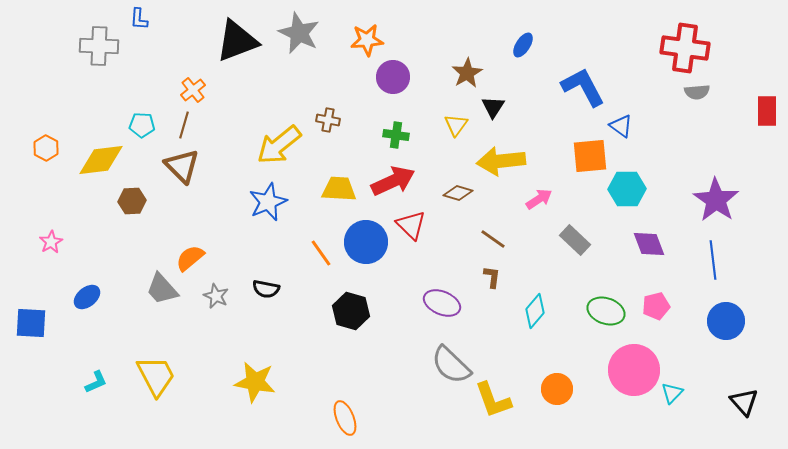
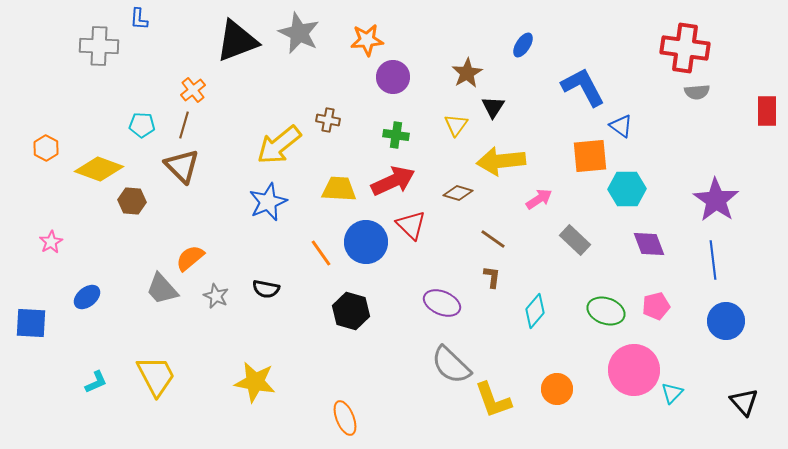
yellow diamond at (101, 160): moved 2 px left, 9 px down; rotated 27 degrees clockwise
brown hexagon at (132, 201): rotated 8 degrees clockwise
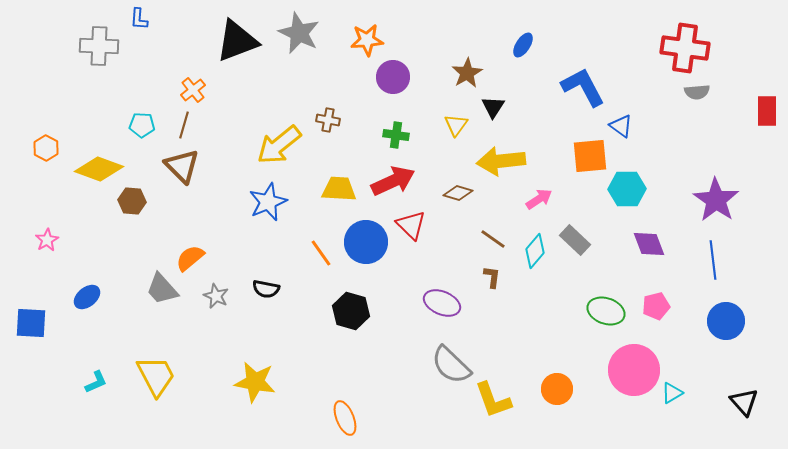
pink star at (51, 242): moved 4 px left, 2 px up
cyan diamond at (535, 311): moved 60 px up
cyan triangle at (672, 393): rotated 15 degrees clockwise
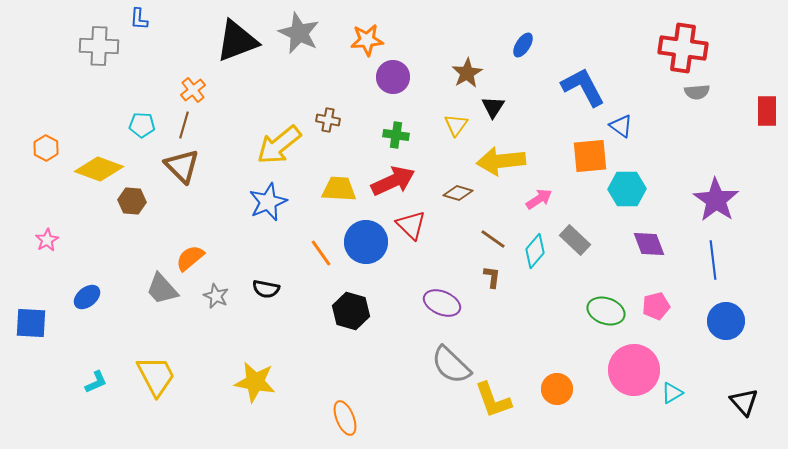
red cross at (685, 48): moved 2 px left
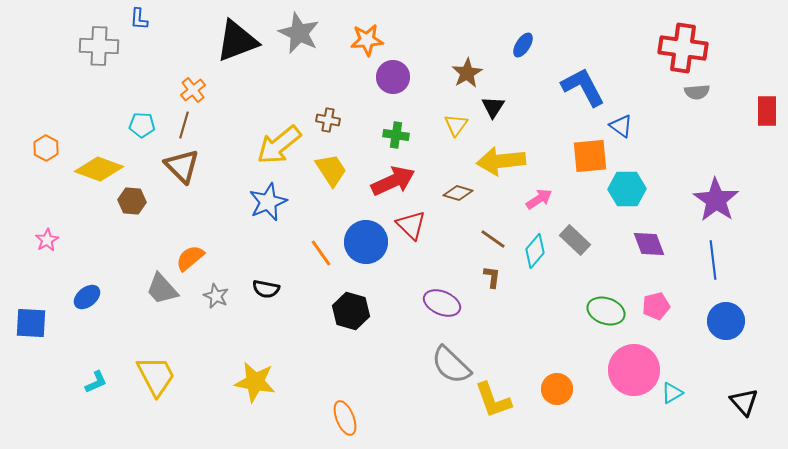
yellow trapezoid at (339, 189): moved 8 px left, 19 px up; rotated 54 degrees clockwise
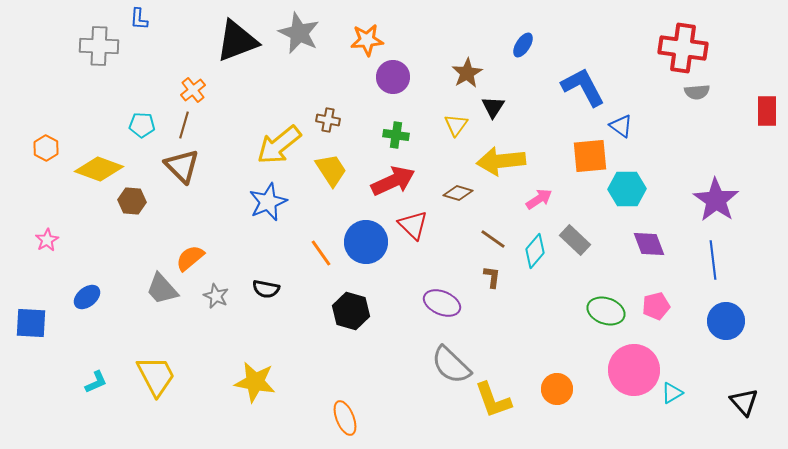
red triangle at (411, 225): moved 2 px right
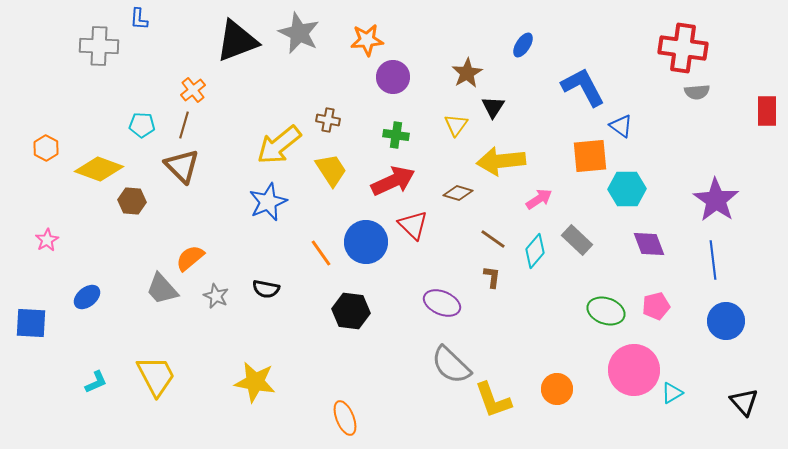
gray rectangle at (575, 240): moved 2 px right
black hexagon at (351, 311): rotated 9 degrees counterclockwise
